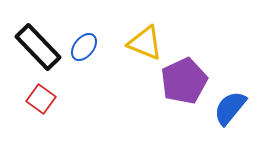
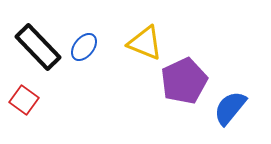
red square: moved 17 px left, 1 px down
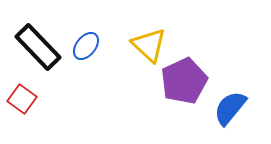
yellow triangle: moved 4 px right, 2 px down; rotated 21 degrees clockwise
blue ellipse: moved 2 px right, 1 px up
red square: moved 2 px left, 1 px up
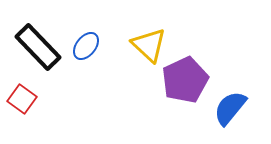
purple pentagon: moved 1 px right, 1 px up
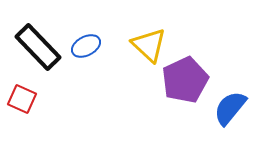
blue ellipse: rotated 24 degrees clockwise
red square: rotated 12 degrees counterclockwise
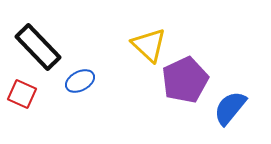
blue ellipse: moved 6 px left, 35 px down
red square: moved 5 px up
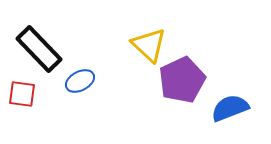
black rectangle: moved 1 px right, 2 px down
purple pentagon: moved 3 px left
red square: rotated 16 degrees counterclockwise
blue semicircle: rotated 30 degrees clockwise
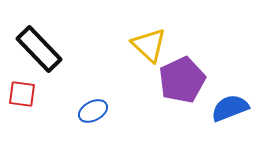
blue ellipse: moved 13 px right, 30 px down
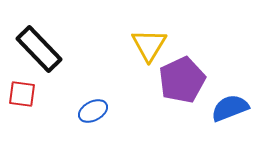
yellow triangle: rotated 18 degrees clockwise
